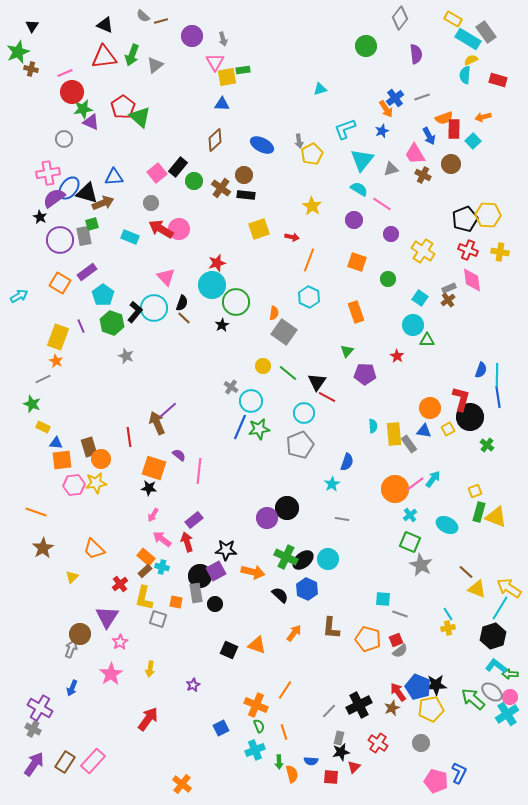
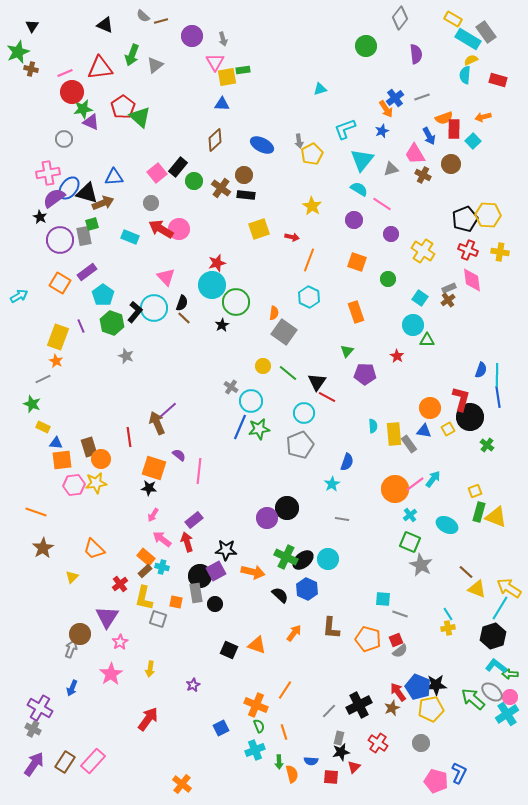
red triangle at (104, 57): moved 4 px left, 11 px down
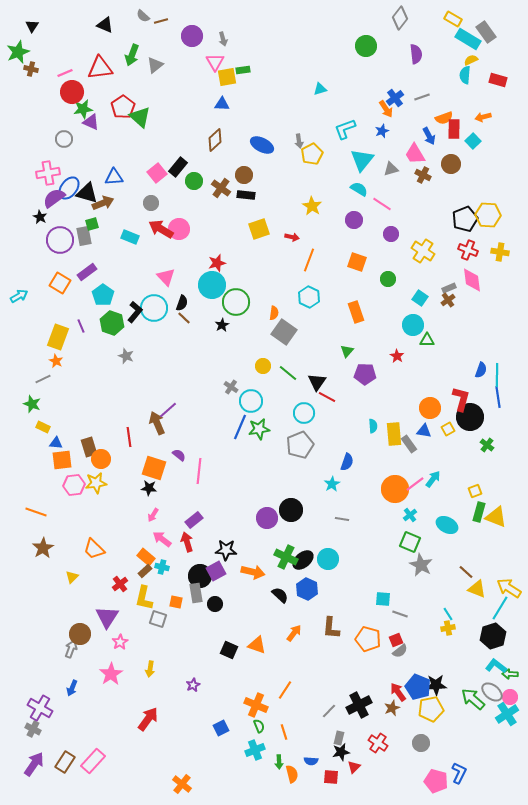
black circle at (287, 508): moved 4 px right, 2 px down
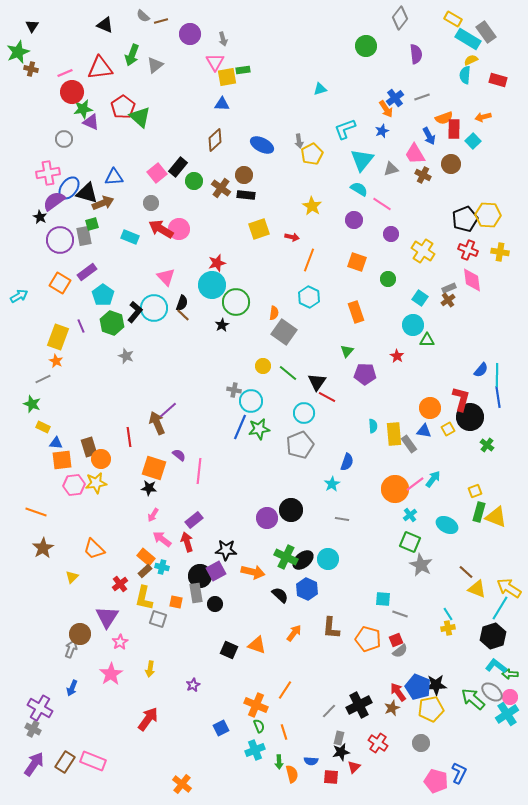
purple circle at (192, 36): moved 2 px left, 2 px up
purple semicircle at (54, 198): moved 3 px down
brown line at (184, 318): moved 1 px left, 3 px up
blue semicircle at (481, 370): rotated 21 degrees clockwise
gray cross at (231, 387): moved 3 px right, 3 px down; rotated 24 degrees counterclockwise
pink rectangle at (93, 761): rotated 70 degrees clockwise
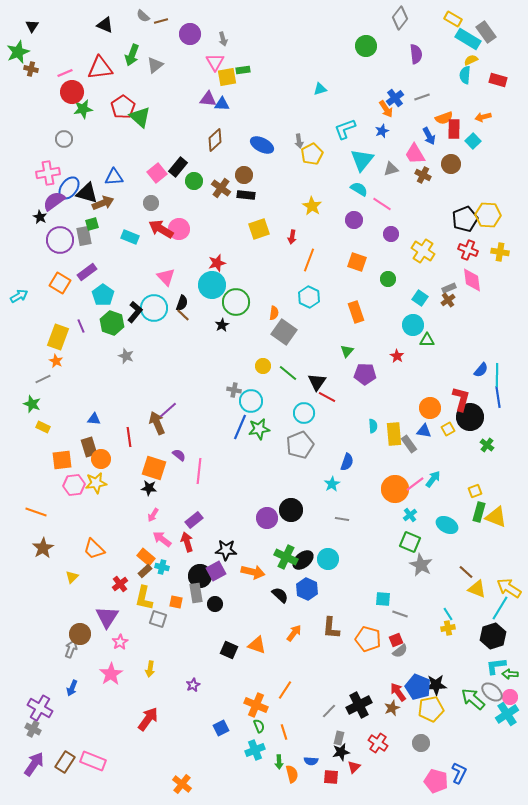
purple triangle at (91, 122): moved 117 px right, 23 px up; rotated 18 degrees counterclockwise
red arrow at (292, 237): rotated 88 degrees clockwise
blue triangle at (56, 443): moved 38 px right, 24 px up
cyan L-shape at (496, 666): rotated 45 degrees counterclockwise
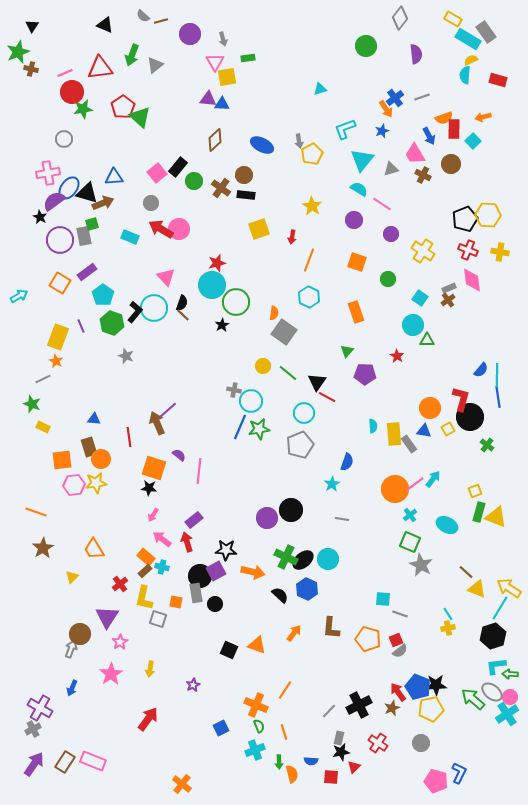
green rectangle at (243, 70): moved 5 px right, 12 px up
orange trapezoid at (94, 549): rotated 15 degrees clockwise
gray cross at (33, 729): rotated 35 degrees clockwise
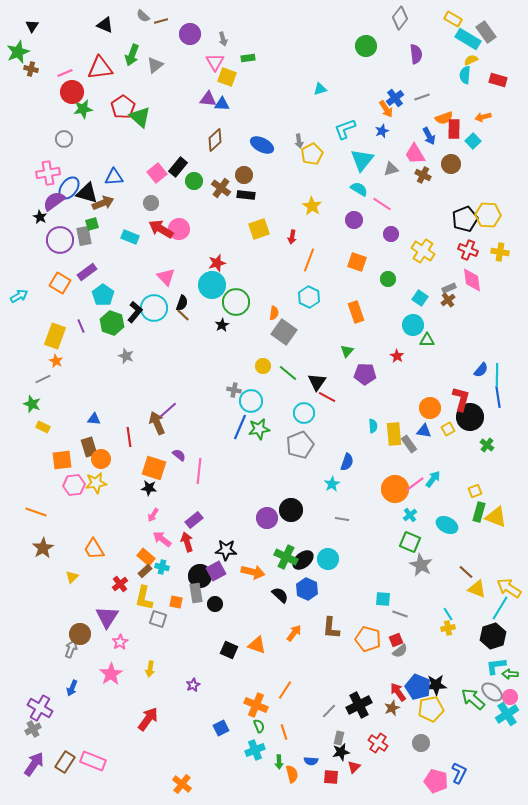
yellow square at (227, 77): rotated 30 degrees clockwise
yellow rectangle at (58, 337): moved 3 px left, 1 px up
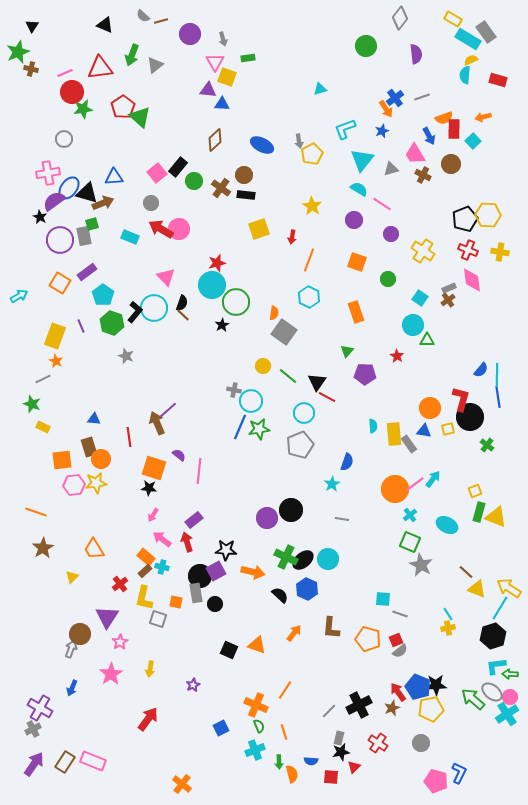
purple triangle at (208, 99): moved 9 px up
green line at (288, 373): moved 3 px down
yellow square at (448, 429): rotated 16 degrees clockwise
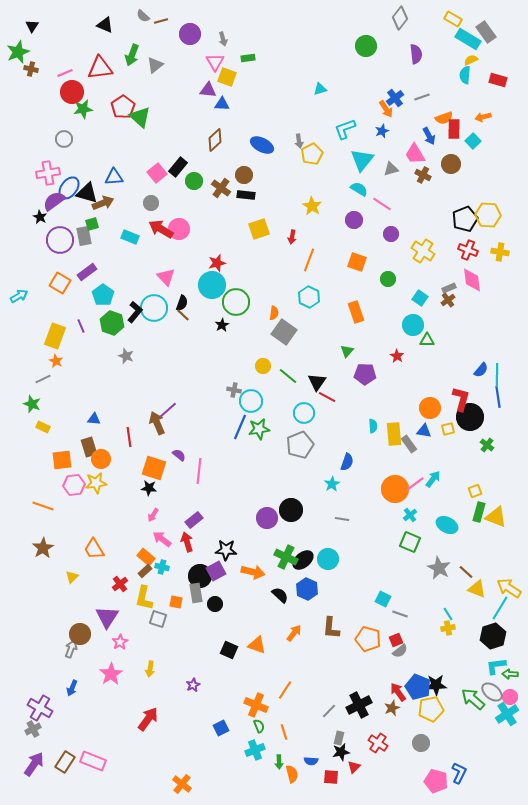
orange line at (36, 512): moved 7 px right, 6 px up
gray star at (421, 565): moved 18 px right, 3 px down
cyan square at (383, 599): rotated 21 degrees clockwise
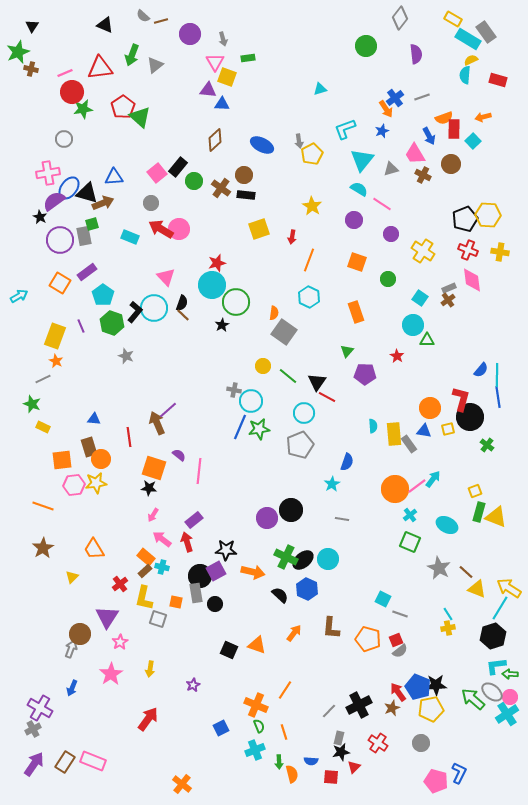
pink line at (415, 484): moved 2 px right, 2 px down
